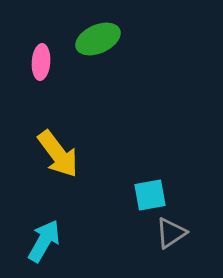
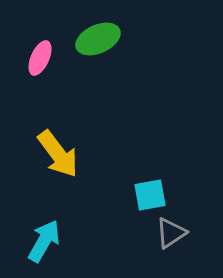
pink ellipse: moved 1 px left, 4 px up; rotated 20 degrees clockwise
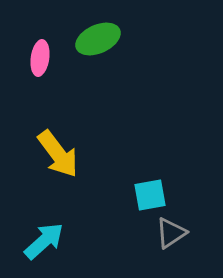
pink ellipse: rotated 16 degrees counterclockwise
cyan arrow: rotated 18 degrees clockwise
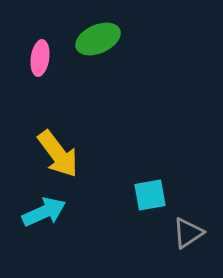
gray triangle: moved 17 px right
cyan arrow: moved 29 px up; rotated 18 degrees clockwise
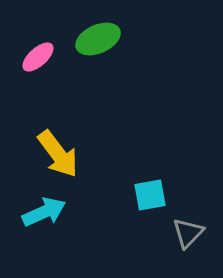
pink ellipse: moved 2 px left, 1 px up; rotated 40 degrees clockwise
gray triangle: rotated 12 degrees counterclockwise
